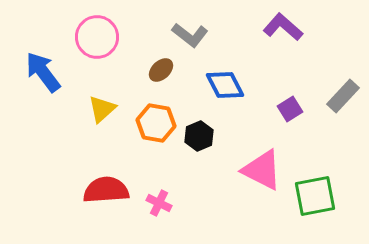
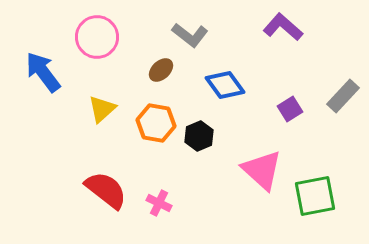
blue diamond: rotated 9 degrees counterclockwise
pink triangle: rotated 15 degrees clockwise
red semicircle: rotated 42 degrees clockwise
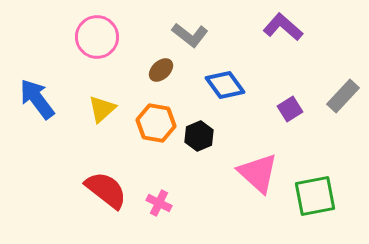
blue arrow: moved 6 px left, 27 px down
pink triangle: moved 4 px left, 3 px down
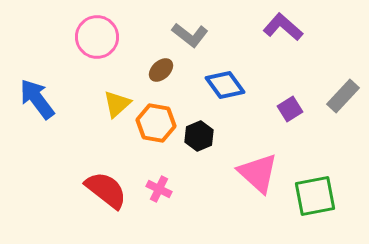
yellow triangle: moved 15 px right, 5 px up
pink cross: moved 14 px up
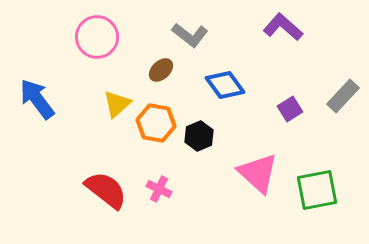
green square: moved 2 px right, 6 px up
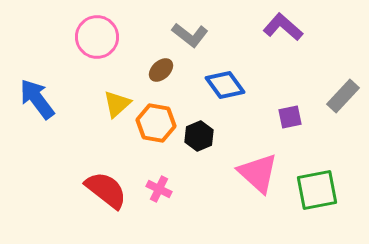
purple square: moved 8 px down; rotated 20 degrees clockwise
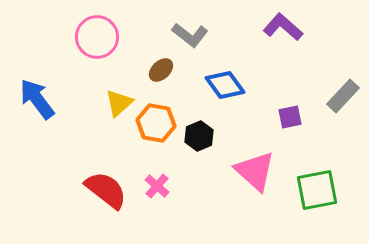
yellow triangle: moved 2 px right, 1 px up
pink triangle: moved 3 px left, 2 px up
pink cross: moved 2 px left, 3 px up; rotated 15 degrees clockwise
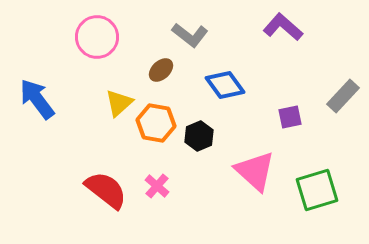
green square: rotated 6 degrees counterclockwise
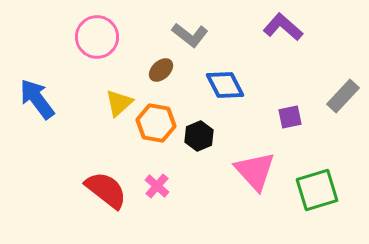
blue diamond: rotated 9 degrees clockwise
pink triangle: rotated 6 degrees clockwise
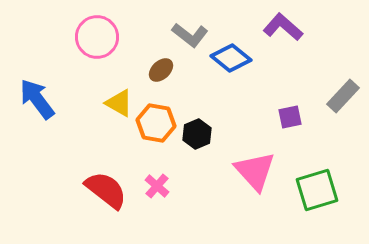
blue diamond: moved 6 px right, 27 px up; rotated 24 degrees counterclockwise
yellow triangle: rotated 48 degrees counterclockwise
black hexagon: moved 2 px left, 2 px up
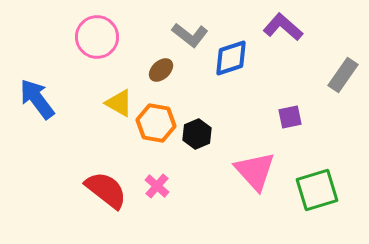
blue diamond: rotated 57 degrees counterclockwise
gray rectangle: moved 21 px up; rotated 8 degrees counterclockwise
